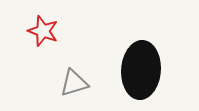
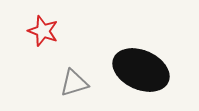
black ellipse: rotated 70 degrees counterclockwise
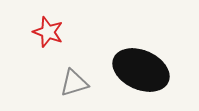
red star: moved 5 px right, 1 px down
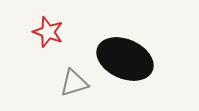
black ellipse: moved 16 px left, 11 px up
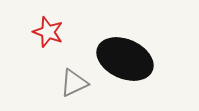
gray triangle: rotated 8 degrees counterclockwise
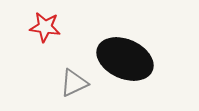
red star: moved 3 px left, 5 px up; rotated 12 degrees counterclockwise
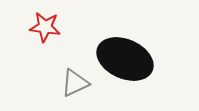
gray triangle: moved 1 px right
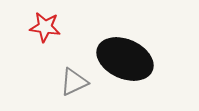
gray triangle: moved 1 px left, 1 px up
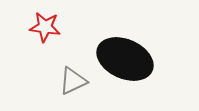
gray triangle: moved 1 px left, 1 px up
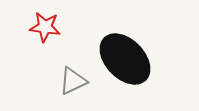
black ellipse: rotated 22 degrees clockwise
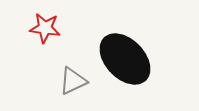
red star: moved 1 px down
